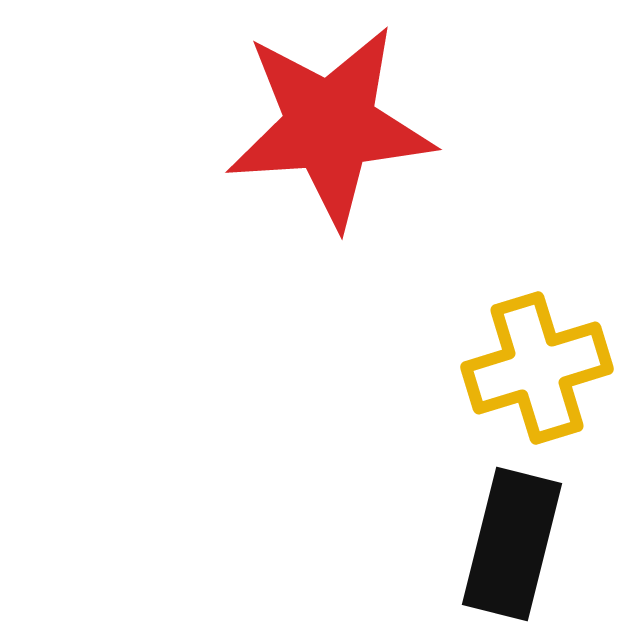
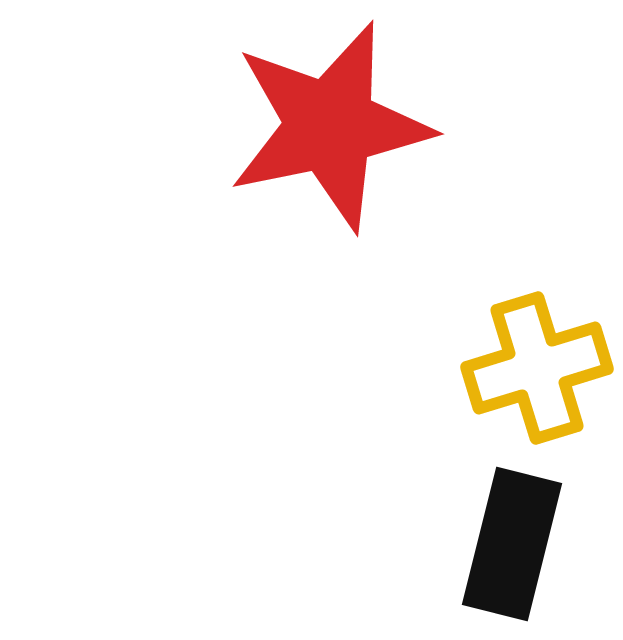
red star: rotated 8 degrees counterclockwise
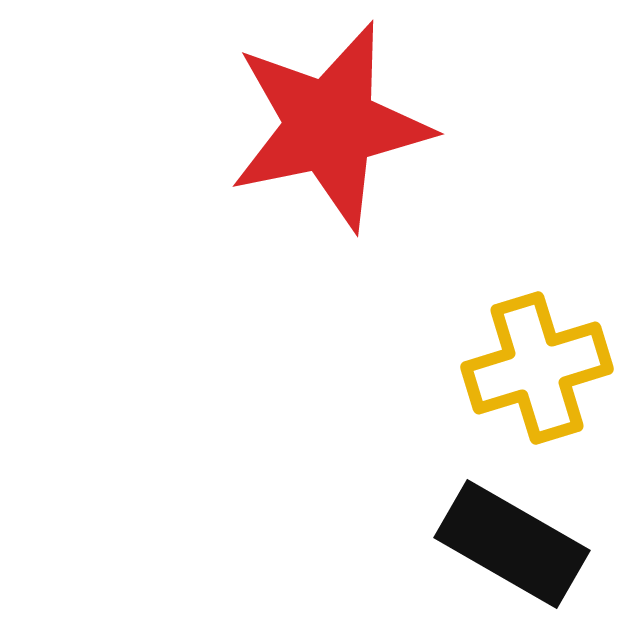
black rectangle: rotated 74 degrees counterclockwise
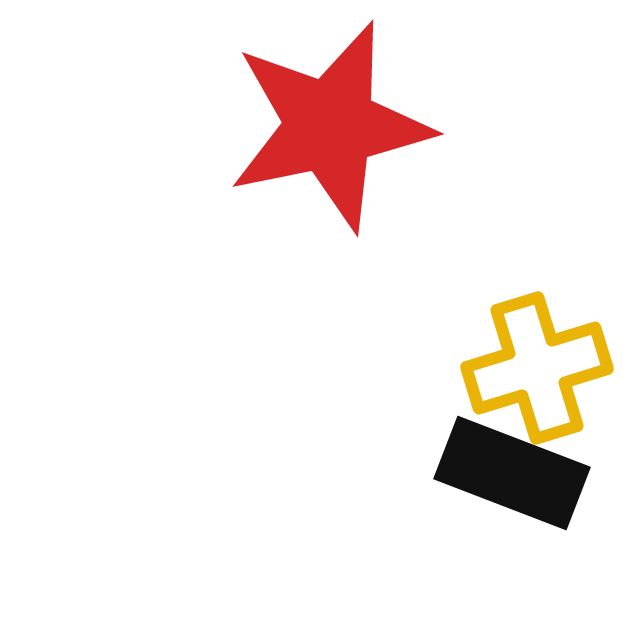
black rectangle: moved 71 px up; rotated 9 degrees counterclockwise
